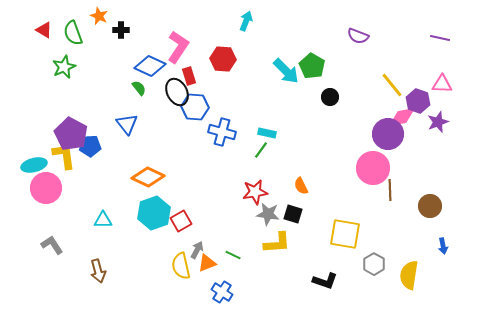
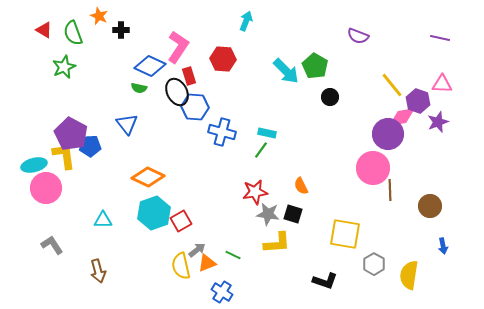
green pentagon at (312, 66): moved 3 px right
green semicircle at (139, 88): rotated 140 degrees clockwise
gray arrow at (197, 250): rotated 24 degrees clockwise
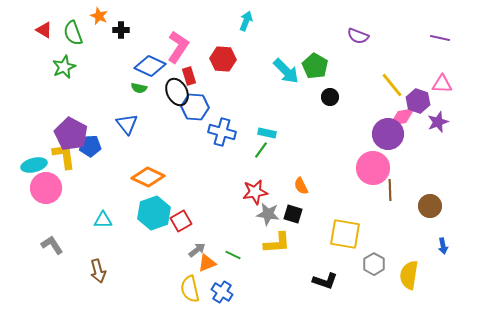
yellow semicircle at (181, 266): moved 9 px right, 23 px down
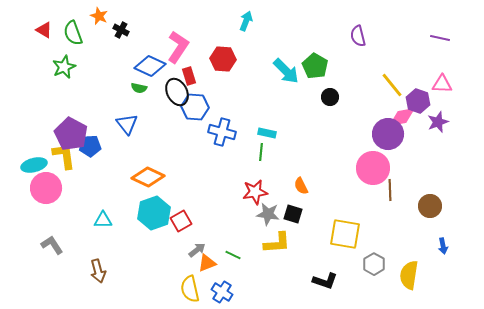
black cross at (121, 30): rotated 28 degrees clockwise
purple semicircle at (358, 36): rotated 55 degrees clockwise
green line at (261, 150): moved 2 px down; rotated 30 degrees counterclockwise
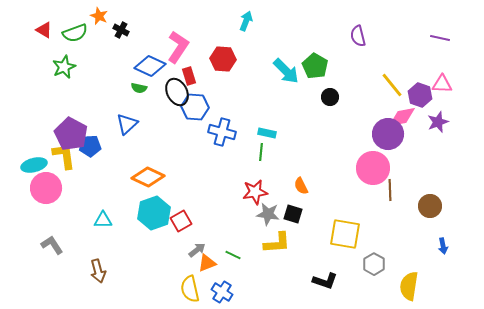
green semicircle at (73, 33): moved 2 px right; rotated 90 degrees counterclockwise
purple hexagon at (418, 101): moved 2 px right, 6 px up
blue triangle at (127, 124): rotated 25 degrees clockwise
yellow semicircle at (409, 275): moved 11 px down
